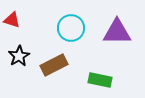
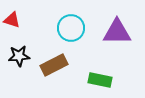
black star: rotated 25 degrees clockwise
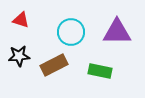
red triangle: moved 9 px right
cyan circle: moved 4 px down
green rectangle: moved 9 px up
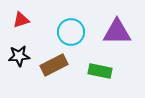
red triangle: rotated 36 degrees counterclockwise
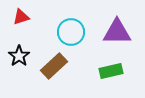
red triangle: moved 3 px up
black star: rotated 30 degrees counterclockwise
brown rectangle: moved 1 px down; rotated 16 degrees counterclockwise
green rectangle: moved 11 px right; rotated 25 degrees counterclockwise
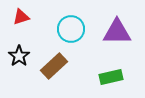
cyan circle: moved 3 px up
green rectangle: moved 6 px down
